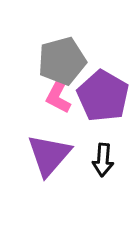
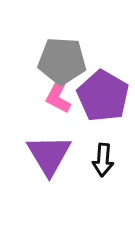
gray pentagon: rotated 18 degrees clockwise
purple triangle: rotated 12 degrees counterclockwise
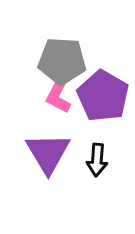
purple triangle: moved 1 px left, 2 px up
black arrow: moved 6 px left
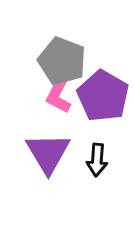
gray pentagon: rotated 18 degrees clockwise
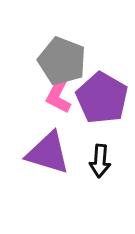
purple pentagon: moved 1 px left, 2 px down
purple triangle: rotated 42 degrees counterclockwise
black arrow: moved 3 px right, 1 px down
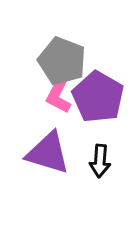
purple pentagon: moved 4 px left, 1 px up
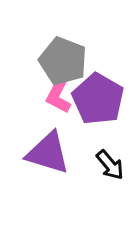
gray pentagon: moved 1 px right
purple pentagon: moved 2 px down
black arrow: moved 10 px right, 4 px down; rotated 44 degrees counterclockwise
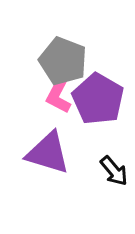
black arrow: moved 4 px right, 6 px down
